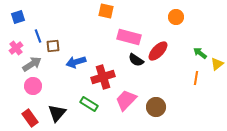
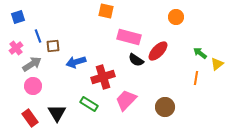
brown circle: moved 9 px right
black triangle: rotated 12 degrees counterclockwise
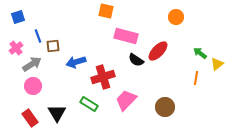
pink rectangle: moved 3 px left, 1 px up
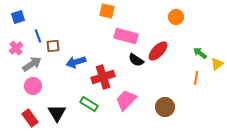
orange square: moved 1 px right
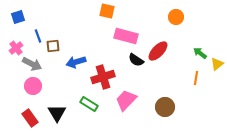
gray arrow: rotated 60 degrees clockwise
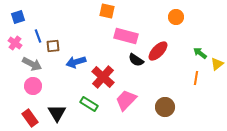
pink cross: moved 1 px left, 5 px up; rotated 16 degrees counterclockwise
red cross: rotated 30 degrees counterclockwise
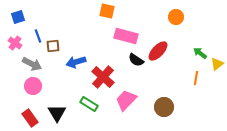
brown circle: moved 1 px left
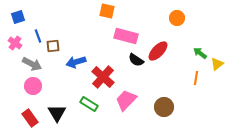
orange circle: moved 1 px right, 1 px down
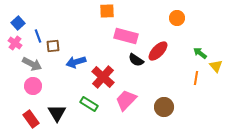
orange square: rotated 14 degrees counterclockwise
blue square: moved 6 px down; rotated 24 degrees counterclockwise
yellow triangle: moved 1 px left, 2 px down; rotated 32 degrees counterclockwise
red rectangle: moved 1 px right, 1 px down
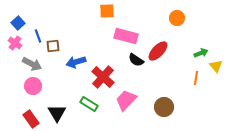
green arrow: moved 1 px right; rotated 120 degrees clockwise
